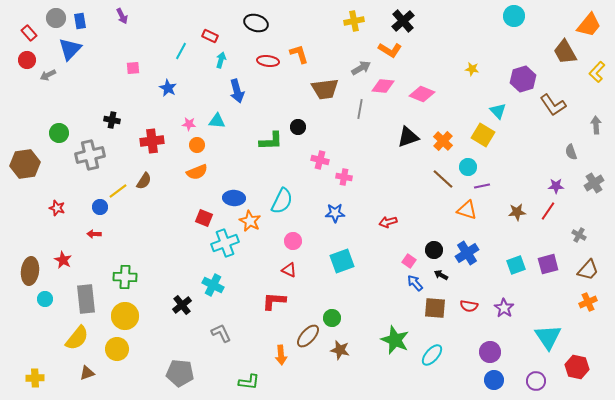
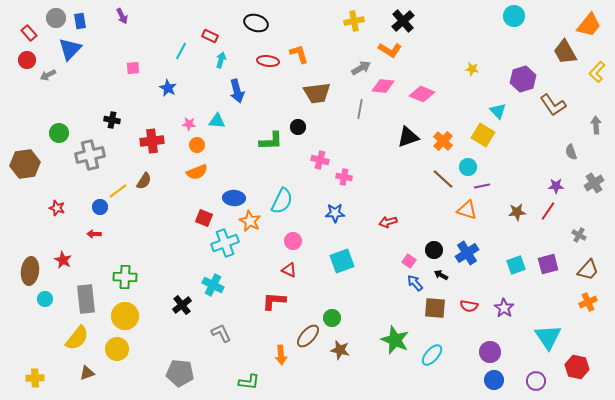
brown trapezoid at (325, 89): moved 8 px left, 4 px down
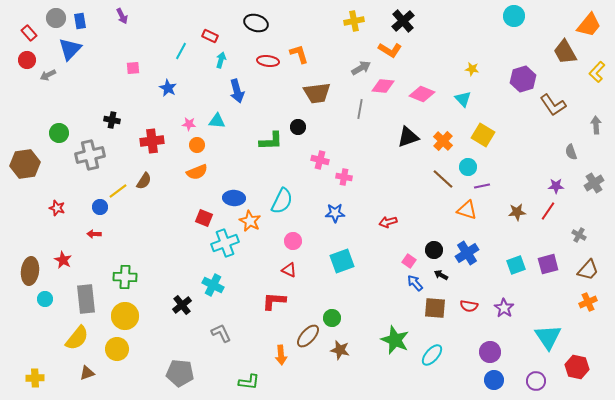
cyan triangle at (498, 111): moved 35 px left, 12 px up
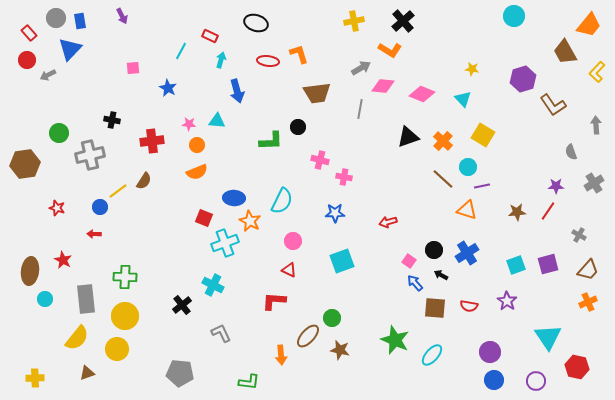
purple star at (504, 308): moved 3 px right, 7 px up
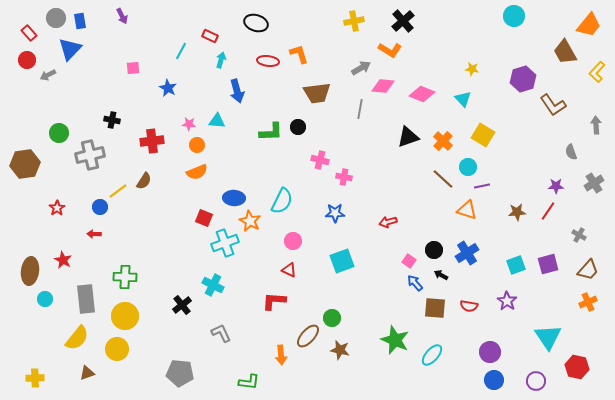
green L-shape at (271, 141): moved 9 px up
red star at (57, 208): rotated 21 degrees clockwise
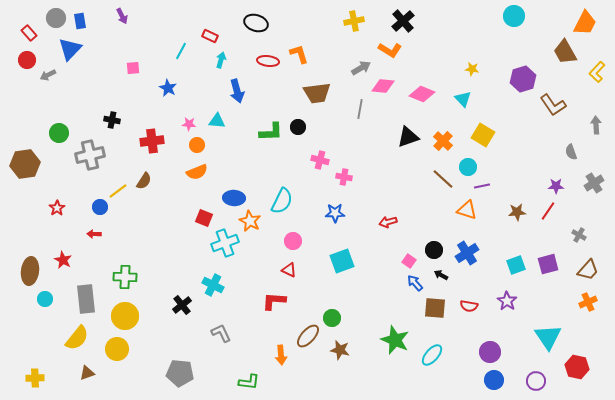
orange trapezoid at (589, 25): moved 4 px left, 2 px up; rotated 12 degrees counterclockwise
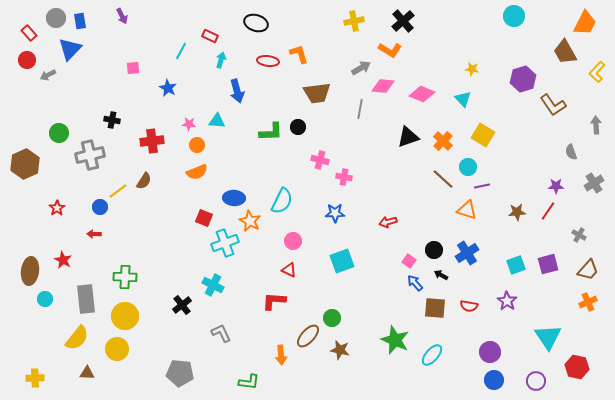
brown hexagon at (25, 164): rotated 16 degrees counterclockwise
brown triangle at (87, 373): rotated 21 degrees clockwise
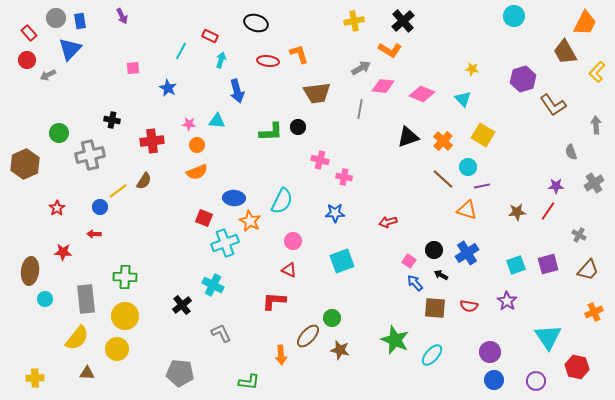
red star at (63, 260): moved 8 px up; rotated 24 degrees counterclockwise
orange cross at (588, 302): moved 6 px right, 10 px down
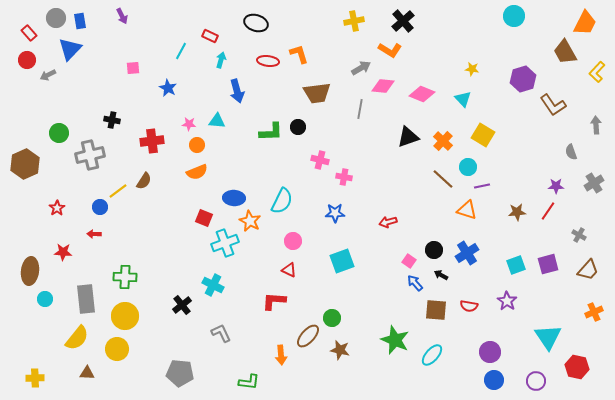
brown square at (435, 308): moved 1 px right, 2 px down
